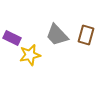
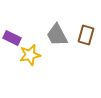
gray trapezoid: rotated 15 degrees clockwise
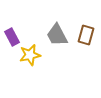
purple rectangle: moved 1 px up; rotated 36 degrees clockwise
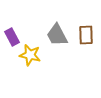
brown rectangle: rotated 18 degrees counterclockwise
yellow star: rotated 25 degrees clockwise
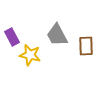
brown rectangle: moved 11 px down
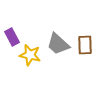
gray trapezoid: moved 1 px right, 9 px down; rotated 20 degrees counterclockwise
brown rectangle: moved 1 px left, 1 px up
